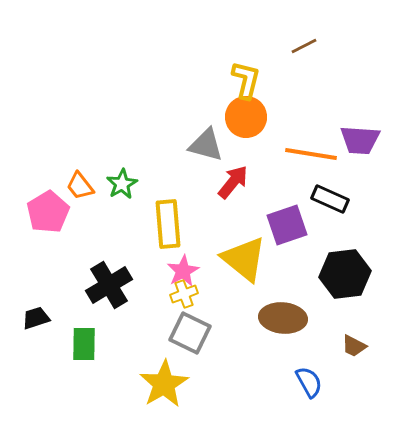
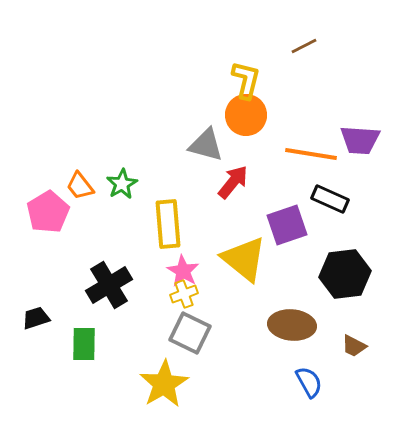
orange circle: moved 2 px up
pink star: rotated 12 degrees counterclockwise
brown ellipse: moved 9 px right, 7 px down
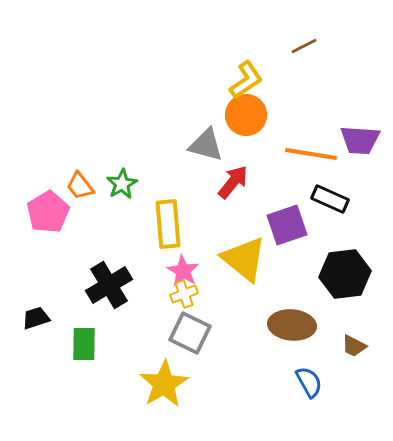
yellow L-shape: rotated 42 degrees clockwise
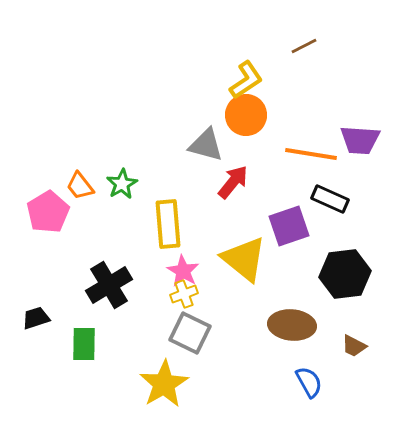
purple square: moved 2 px right, 1 px down
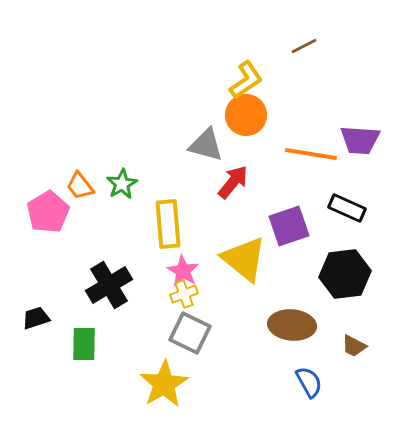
black rectangle: moved 17 px right, 9 px down
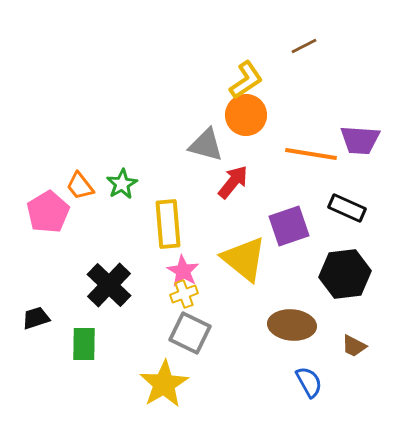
black cross: rotated 15 degrees counterclockwise
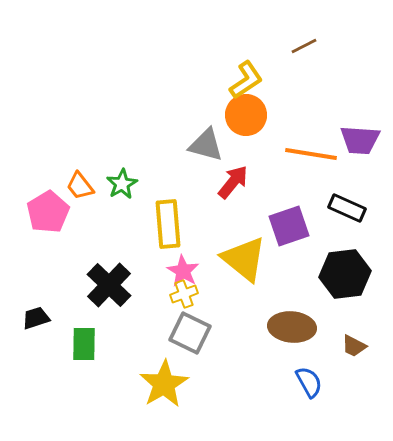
brown ellipse: moved 2 px down
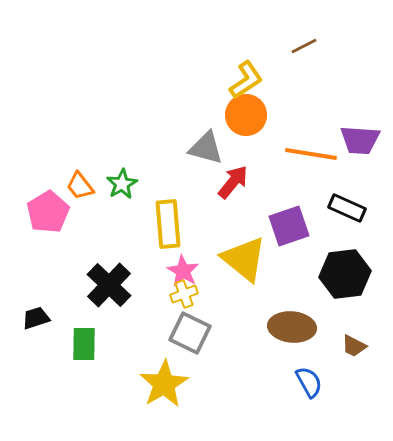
gray triangle: moved 3 px down
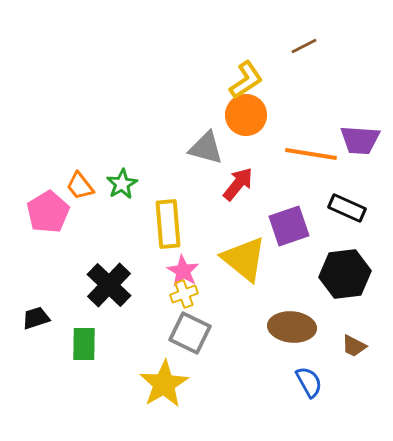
red arrow: moved 5 px right, 2 px down
